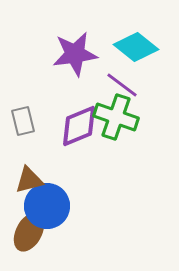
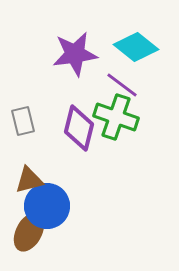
purple diamond: moved 2 px down; rotated 54 degrees counterclockwise
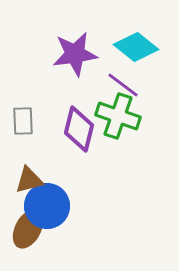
purple line: moved 1 px right
green cross: moved 2 px right, 1 px up
gray rectangle: rotated 12 degrees clockwise
purple diamond: moved 1 px down
brown ellipse: moved 1 px left, 3 px up
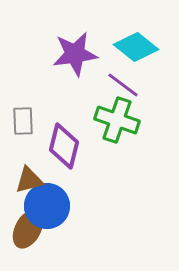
green cross: moved 1 px left, 4 px down
purple diamond: moved 15 px left, 17 px down
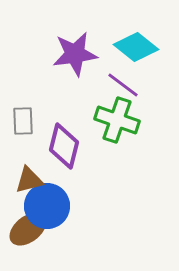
brown ellipse: rotated 24 degrees clockwise
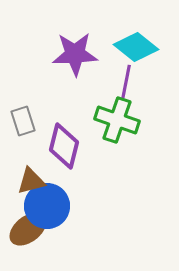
purple star: rotated 6 degrees clockwise
purple line: moved 3 px right, 3 px up; rotated 64 degrees clockwise
gray rectangle: rotated 16 degrees counterclockwise
brown triangle: moved 2 px right, 1 px down
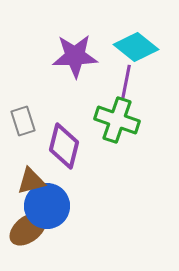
purple star: moved 2 px down
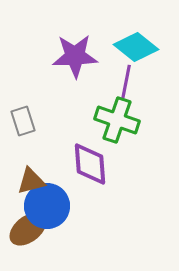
purple diamond: moved 26 px right, 18 px down; rotated 18 degrees counterclockwise
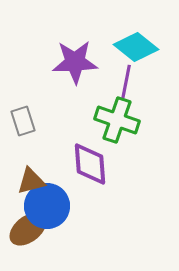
purple star: moved 6 px down
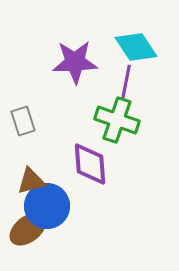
cyan diamond: rotated 18 degrees clockwise
